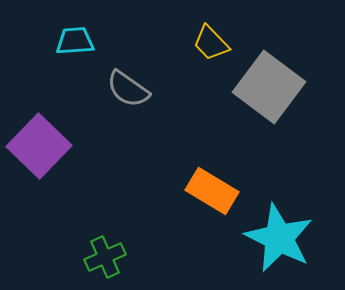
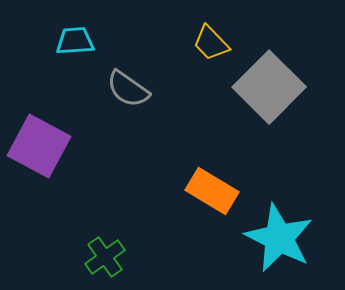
gray square: rotated 8 degrees clockwise
purple square: rotated 16 degrees counterclockwise
green cross: rotated 12 degrees counterclockwise
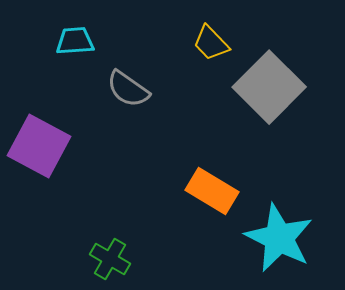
green cross: moved 5 px right, 2 px down; rotated 24 degrees counterclockwise
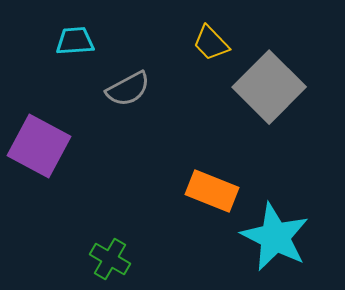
gray semicircle: rotated 63 degrees counterclockwise
orange rectangle: rotated 9 degrees counterclockwise
cyan star: moved 4 px left, 1 px up
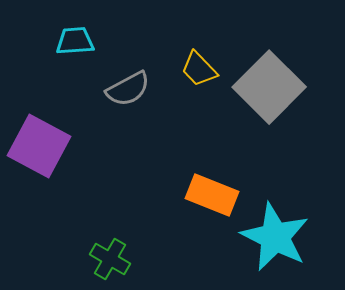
yellow trapezoid: moved 12 px left, 26 px down
orange rectangle: moved 4 px down
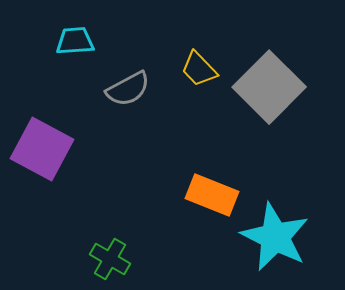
purple square: moved 3 px right, 3 px down
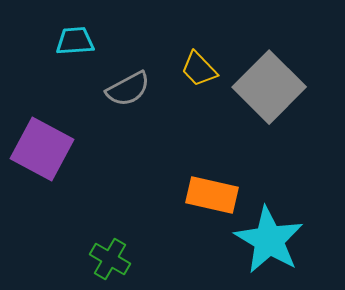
orange rectangle: rotated 9 degrees counterclockwise
cyan star: moved 6 px left, 3 px down; rotated 4 degrees clockwise
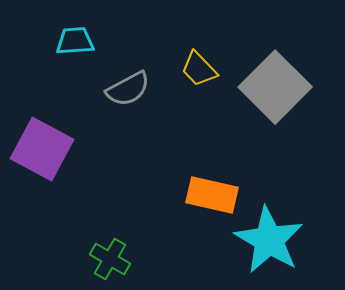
gray square: moved 6 px right
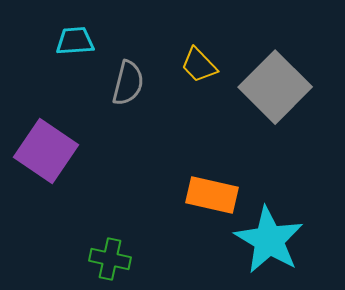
yellow trapezoid: moved 4 px up
gray semicircle: moved 6 px up; rotated 48 degrees counterclockwise
purple square: moved 4 px right, 2 px down; rotated 6 degrees clockwise
green cross: rotated 18 degrees counterclockwise
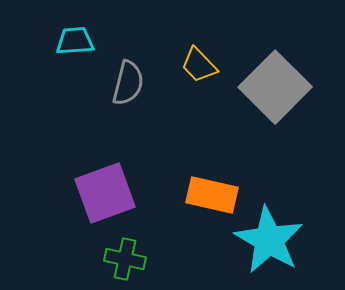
purple square: moved 59 px right, 42 px down; rotated 36 degrees clockwise
green cross: moved 15 px right
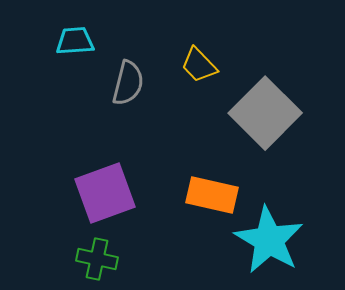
gray square: moved 10 px left, 26 px down
green cross: moved 28 px left
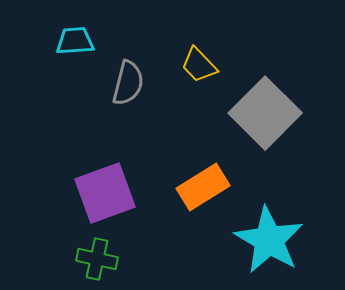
orange rectangle: moved 9 px left, 8 px up; rotated 45 degrees counterclockwise
